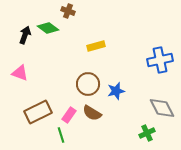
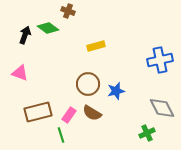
brown rectangle: rotated 12 degrees clockwise
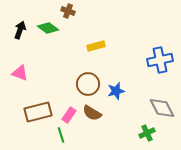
black arrow: moved 5 px left, 5 px up
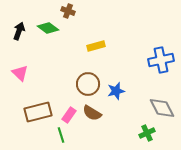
black arrow: moved 1 px left, 1 px down
blue cross: moved 1 px right
pink triangle: rotated 24 degrees clockwise
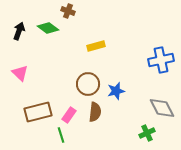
brown semicircle: moved 3 px right, 1 px up; rotated 114 degrees counterclockwise
